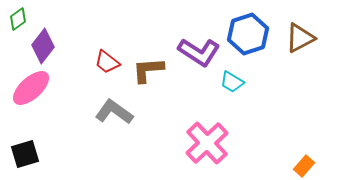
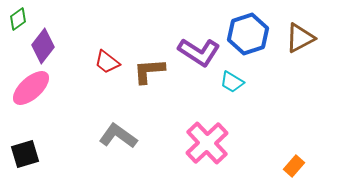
brown L-shape: moved 1 px right, 1 px down
gray L-shape: moved 4 px right, 24 px down
orange rectangle: moved 10 px left
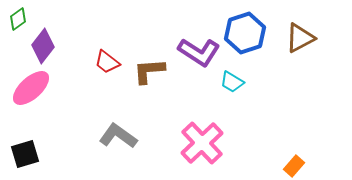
blue hexagon: moved 3 px left, 1 px up
pink cross: moved 5 px left
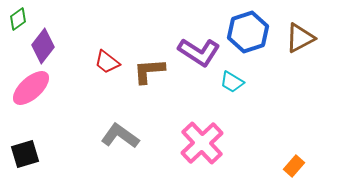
blue hexagon: moved 3 px right, 1 px up
gray L-shape: moved 2 px right
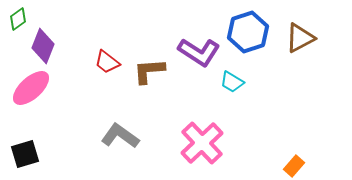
purple diamond: rotated 16 degrees counterclockwise
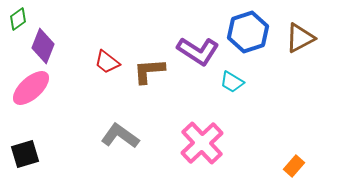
purple L-shape: moved 1 px left, 1 px up
